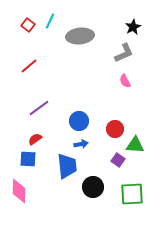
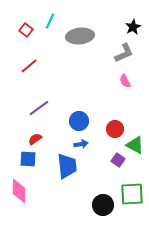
red square: moved 2 px left, 5 px down
green triangle: rotated 24 degrees clockwise
black circle: moved 10 px right, 18 px down
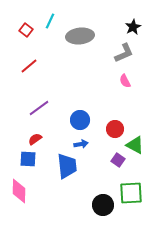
blue circle: moved 1 px right, 1 px up
green square: moved 1 px left, 1 px up
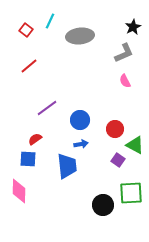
purple line: moved 8 px right
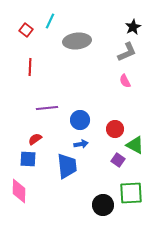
gray ellipse: moved 3 px left, 5 px down
gray L-shape: moved 3 px right, 1 px up
red line: moved 1 px right, 1 px down; rotated 48 degrees counterclockwise
purple line: rotated 30 degrees clockwise
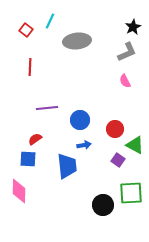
blue arrow: moved 3 px right, 1 px down
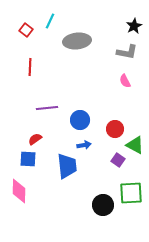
black star: moved 1 px right, 1 px up
gray L-shape: rotated 35 degrees clockwise
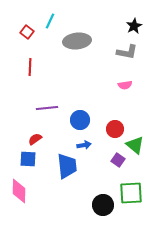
red square: moved 1 px right, 2 px down
pink semicircle: moved 4 px down; rotated 72 degrees counterclockwise
green triangle: rotated 12 degrees clockwise
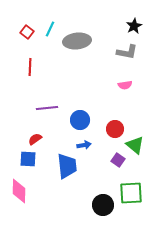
cyan line: moved 8 px down
